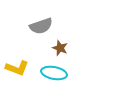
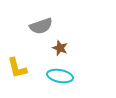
yellow L-shape: rotated 55 degrees clockwise
cyan ellipse: moved 6 px right, 3 px down
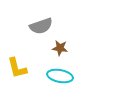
brown star: rotated 14 degrees counterclockwise
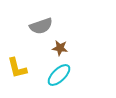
cyan ellipse: moved 1 px left, 1 px up; rotated 55 degrees counterclockwise
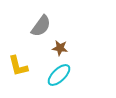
gray semicircle: rotated 35 degrees counterclockwise
yellow L-shape: moved 1 px right, 2 px up
